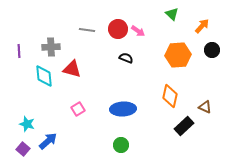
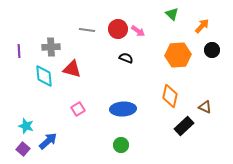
cyan star: moved 1 px left, 2 px down
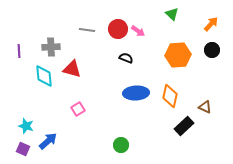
orange arrow: moved 9 px right, 2 px up
blue ellipse: moved 13 px right, 16 px up
purple square: rotated 16 degrees counterclockwise
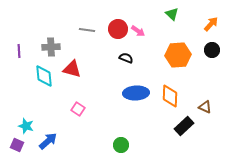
orange diamond: rotated 10 degrees counterclockwise
pink square: rotated 24 degrees counterclockwise
purple square: moved 6 px left, 4 px up
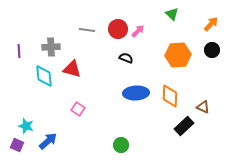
pink arrow: rotated 80 degrees counterclockwise
brown triangle: moved 2 px left
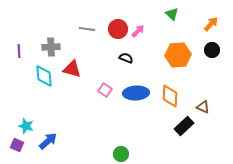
gray line: moved 1 px up
pink square: moved 27 px right, 19 px up
green circle: moved 9 px down
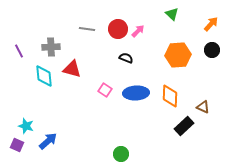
purple line: rotated 24 degrees counterclockwise
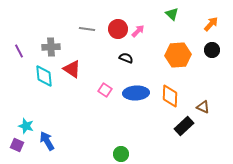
red triangle: rotated 18 degrees clockwise
blue arrow: moved 1 px left; rotated 78 degrees counterclockwise
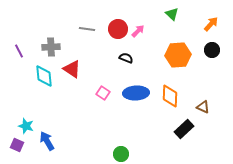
pink square: moved 2 px left, 3 px down
black rectangle: moved 3 px down
